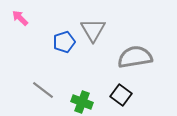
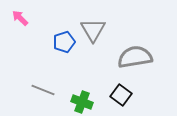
gray line: rotated 15 degrees counterclockwise
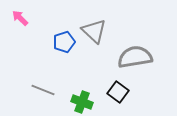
gray triangle: moved 1 px right, 1 px down; rotated 16 degrees counterclockwise
black square: moved 3 px left, 3 px up
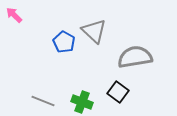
pink arrow: moved 6 px left, 3 px up
blue pentagon: rotated 25 degrees counterclockwise
gray line: moved 11 px down
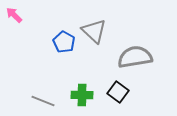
green cross: moved 7 px up; rotated 20 degrees counterclockwise
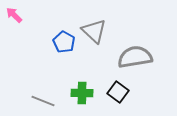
green cross: moved 2 px up
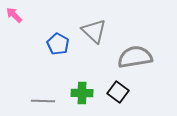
blue pentagon: moved 6 px left, 2 px down
gray line: rotated 20 degrees counterclockwise
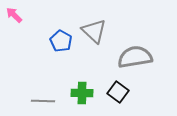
blue pentagon: moved 3 px right, 3 px up
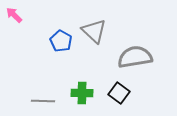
black square: moved 1 px right, 1 px down
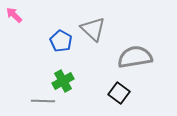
gray triangle: moved 1 px left, 2 px up
green cross: moved 19 px left, 12 px up; rotated 30 degrees counterclockwise
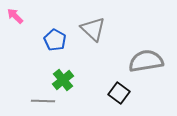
pink arrow: moved 1 px right, 1 px down
blue pentagon: moved 6 px left, 1 px up
gray semicircle: moved 11 px right, 4 px down
green cross: moved 1 px up; rotated 10 degrees counterclockwise
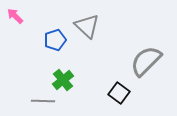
gray triangle: moved 6 px left, 3 px up
blue pentagon: rotated 25 degrees clockwise
gray semicircle: rotated 36 degrees counterclockwise
